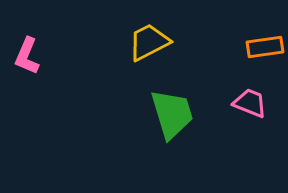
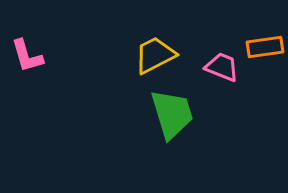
yellow trapezoid: moved 6 px right, 13 px down
pink L-shape: rotated 39 degrees counterclockwise
pink trapezoid: moved 28 px left, 36 px up
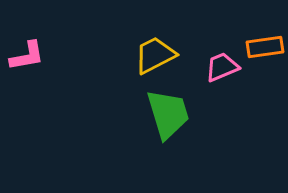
pink L-shape: rotated 84 degrees counterclockwise
pink trapezoid: rotated 45 degrees counterclockwise
green trapezoid: moved 4 px left
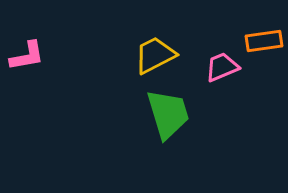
orange rectangle: moved 1 px left, 6 px up
